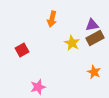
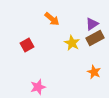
orange arrow: rotated 63 degrees counterclockwise
purple triangle: moved 1 px up; rotated 24 degrees counterclockwise
red square: moved 5 px right, 5 px up
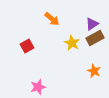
red square: moved 1 px down
orange star: moved 1 px up
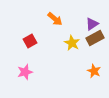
orange arrow: moved 3 px right
red square: moved 3 px right, 5 px up
pink star: moved 13 px left, 15 px up
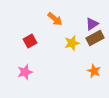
yellow star: rotated 28 degrees clockwise
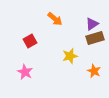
brown rectangle: rotated 12 degrees clockwise
yellow star: moved 2 px left, 13 px down
pink star: rotated 28 degrees counterclockwise
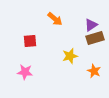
purple triangle: moved 1 px left, 1 px down
red square: rotated 24 degrees clockwise
pink star: rotated 21 degrees counterclockwise
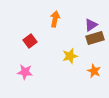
orange arrow: rotated 119 degrees counterclockwise
red square: rotated 32 degrees counterclockwise
